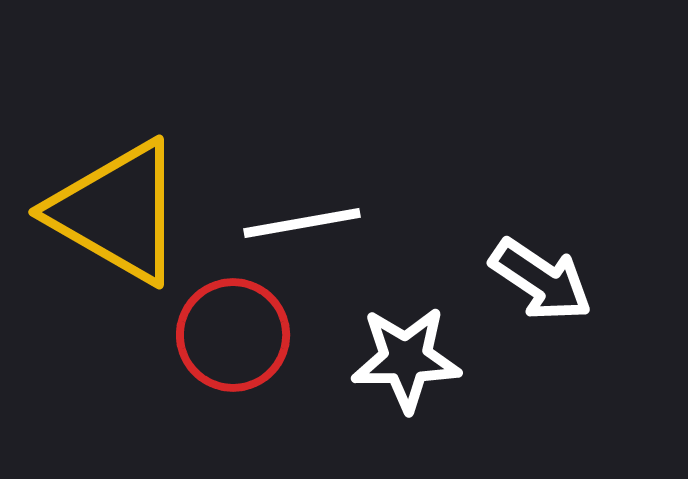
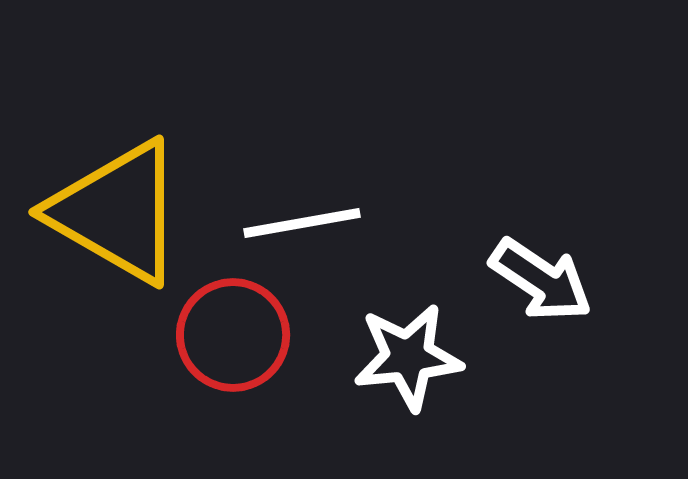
white star: moved 2 px right, 2 px up; rotated 5 degrees counterclockwise
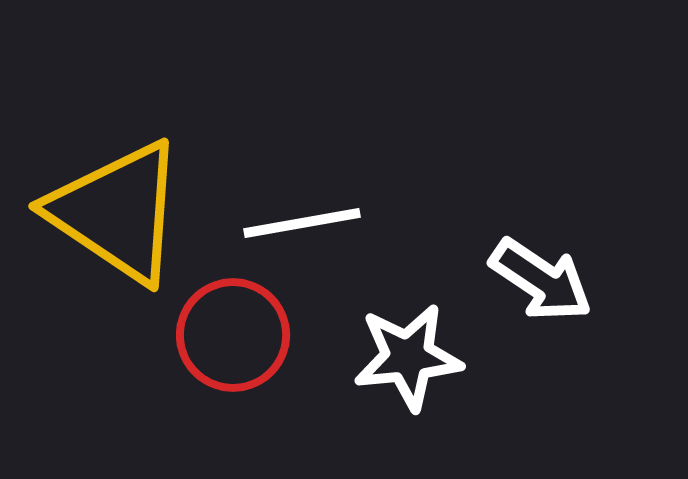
yellow triangle: rotated 4 degrees clockwise
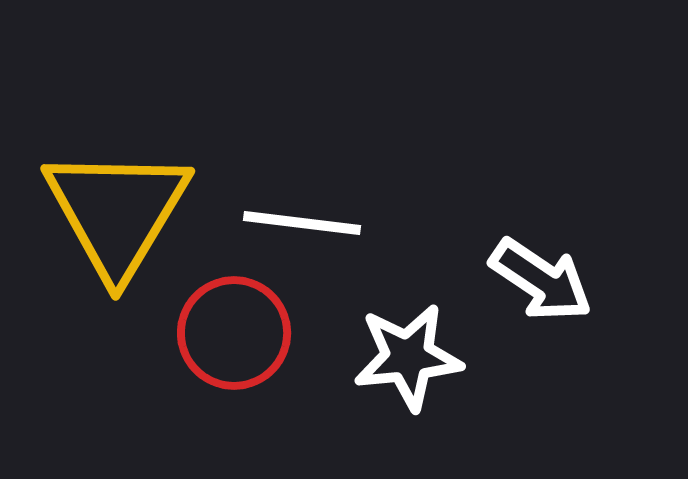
yellow triangle: rotated 27 degrees clockwise
white line: rotated 17 degrees clockwise
red circle: moved 1 px right, 2 px up
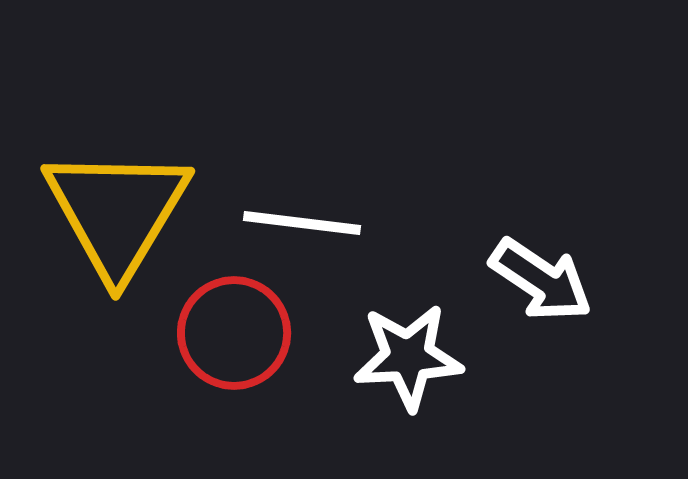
white star: rotated 3 degrees clockwise
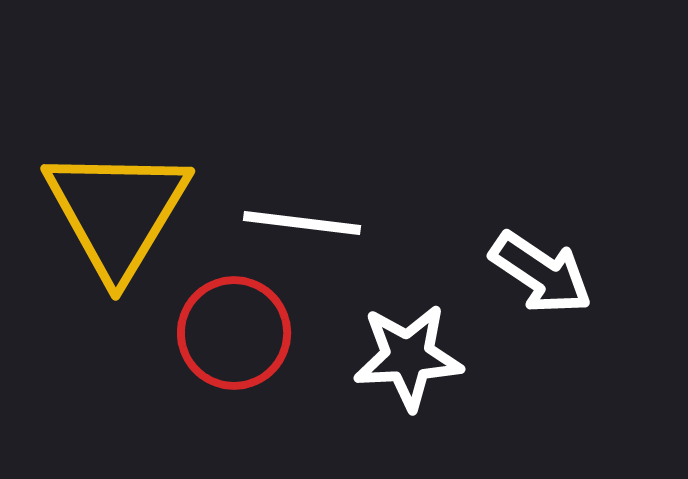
white arrow: moved 7 px up
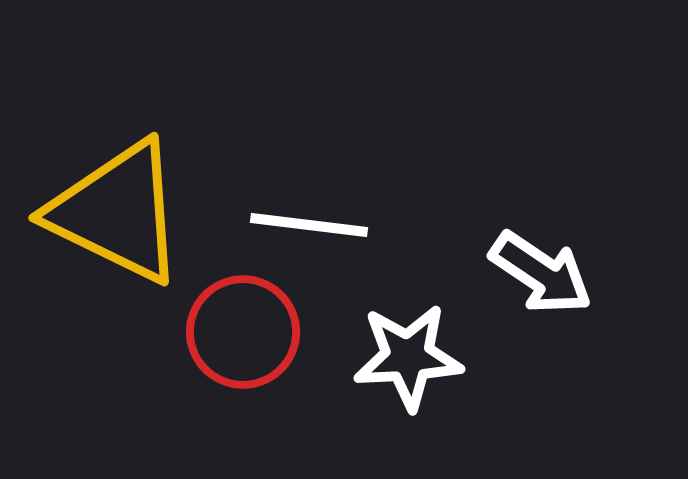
yellow triangle: rotated 35 degrees counterclockwise
white line: moved 7 px right, 2 px down
red circle: moved 9 px right, 1 px up
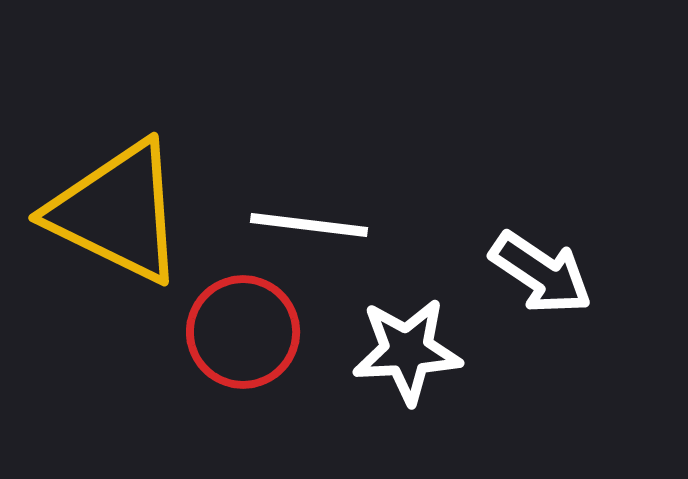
white star: moved 1 px left, 6 px up
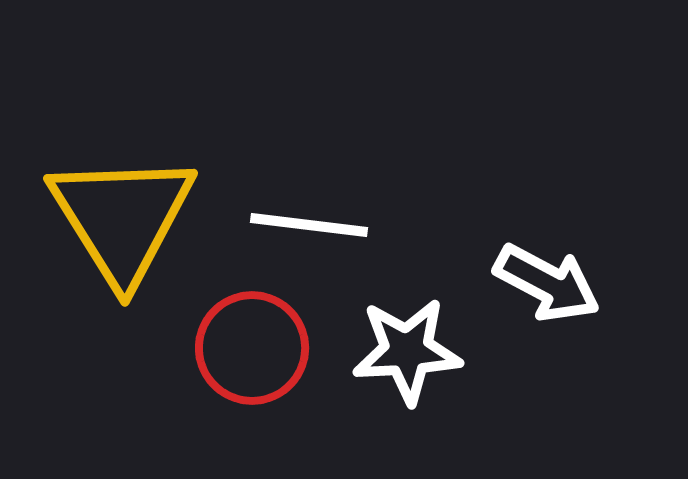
yellow triangle: moved 5 px right, 6 px down; rotated 32 degrees clockwise
white arrow: moved 6 px right, 10 px down; rotated 6 degrees counterclockwise
red circle: moved 9 px right, 16 px down
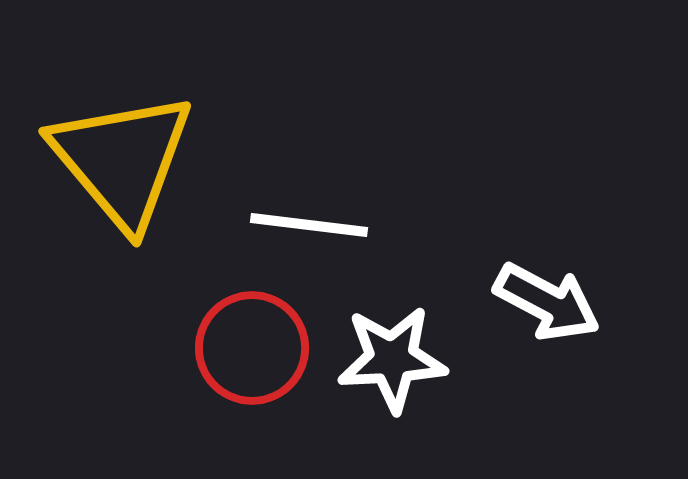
yellow triangle: moved 58 px up; rotated 8 degrees counterclockwise
white arrow: moved 19 px down
white star: moved 15 px left, 8 px down
